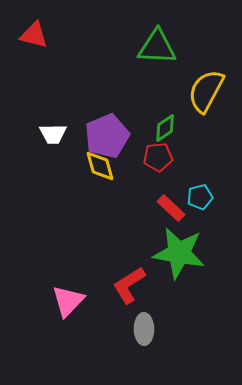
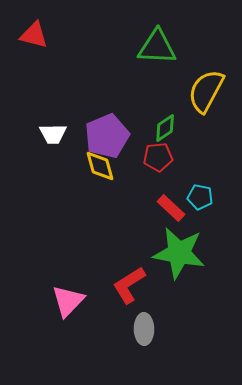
cyan pentagon: rotated 25 degrees clockwise
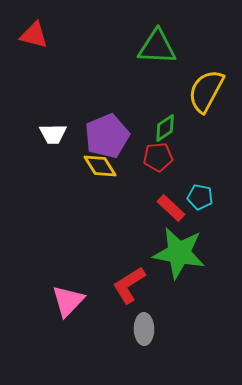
yellow diamond: rotated 16 degrees counterclockwise
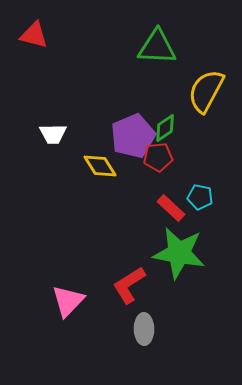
purple pentagon: moved 26 px right
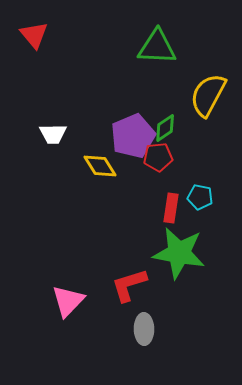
red triangle: rotated 36 degrees clockwise
yellow semicircle: moved 2 px right, 4 px down
red rectangle: rotated 56 degrees clockwise
red L-shape: rotated 15 degrees clockwise
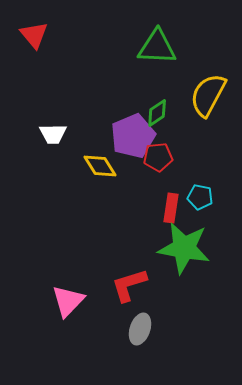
green diamond: moved 8 px left, 15 px up
green star: moved 5 px right, 5 px up
gray ellipse: moved 4 px left; rotated 20 degrees clockwise
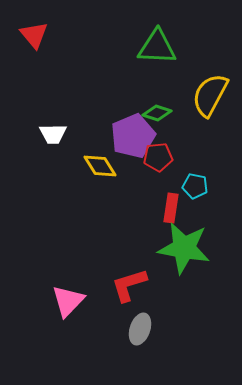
yellow semicircle: moved 2 px right
green diamond: rotated 52 degrees clockwise
cyan pentagon: moved 5 px left, 11 px up
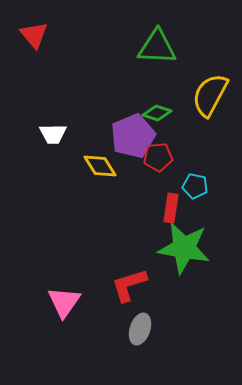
pink triangle: moved 4 px left, 1 px down; rotated 9 degrees counterclockwise
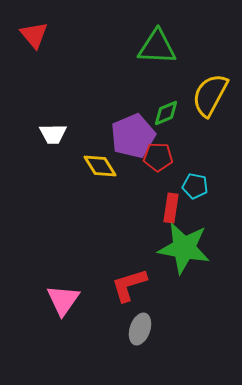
green diamond: moved 9 px right; rotated 40 degrees counterclockwise
red pentagon: rotated 8 degrees clockwise
pink triangle: moved 1 px left, 2 px up
